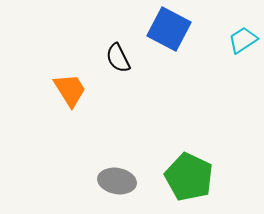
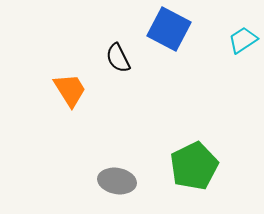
green pentagon: moved 5 px right, 11 px up; rotated 21 degrees clockwise
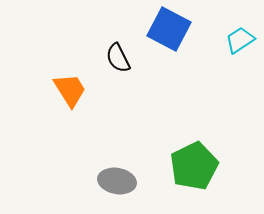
cyan trapezoid: moved 3 px left
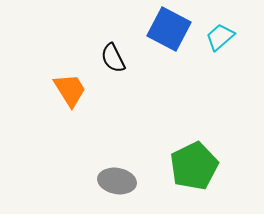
cyan trapezoid: moved 20 px left, 3 px up; rotated 8 degrees counterclockwise
black semicircle: moved 5 px left
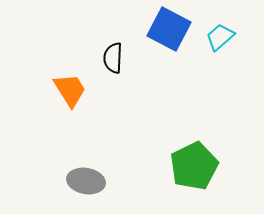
black semicircle: rotated 28 degrees clockwise
gray ellipse: moved 31 px left
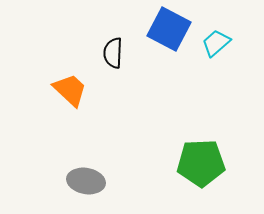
cyan trapezoid: moved 4 px left, 6 px down
black semicircle: moved 5 px up
orange trapezoid: rotated 15 degrees counterclockwise
green pentagon: moved 7 px right, 3 px up; rotated 24 degrees clockwise
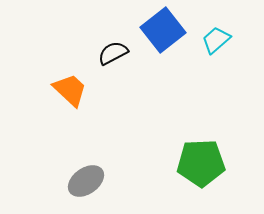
blue square: moved 6 px left, 1 px down; rotated 24 degrees clockwise
cyan trapezoid: moved 3 px up
black semicircle: rotated 60 degrees clockwise
gray ellipse: rotated 45 degrees counterclockwise
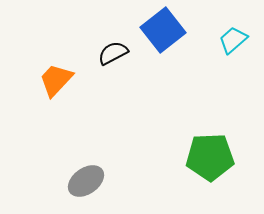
cyan trapezoid: moved 17 px right
orange trapezoid: moved 14 px left, 10 px up; rotated 90 degrees counterclockwise
green pentagon: moved 9 px right, 6 px up
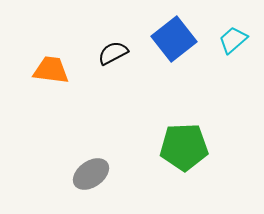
blue square: moved 11 px right, 9 px down
orange trapezoid: moved 5 px left, 10 px up; rotated 54 degrees clockwise
green pentagon: moved 26 px left, 10 px up
gray ellipse: moved 5 px right, 7 px up
